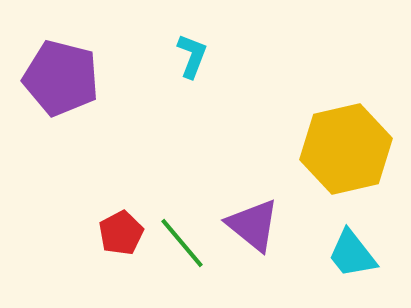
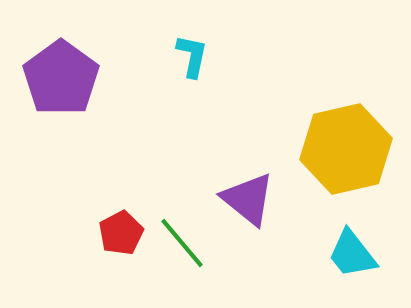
cyan L-shape: rotated 9 degrees counterclockwise
purple pentagon: rotated 22 degrees clockwise
purple triangle: moved 5 px left, 26 px up
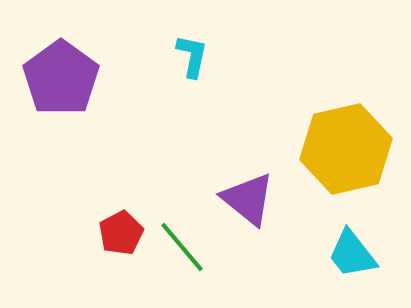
green line: moved 4 px down
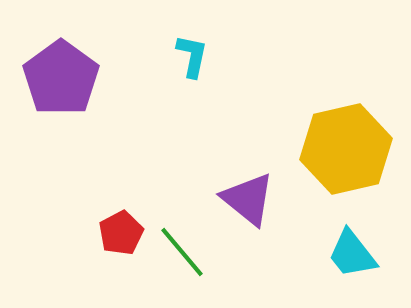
green line: moved 5 px down
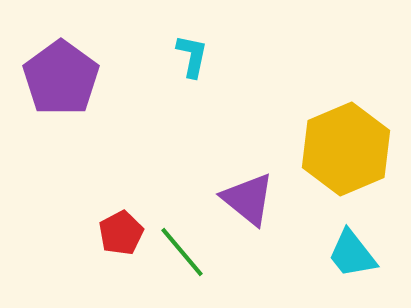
yellow hexagon: rotated 10 degrees counterclockwise
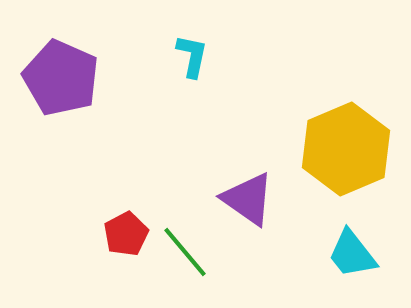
purple pentagon: rotated 12 degrees counterclockwise
purple triangle: rotated 4 degrees counterclockwise
red pentagon: moved 5 px right, 1 px down
green line: moved 3 px right
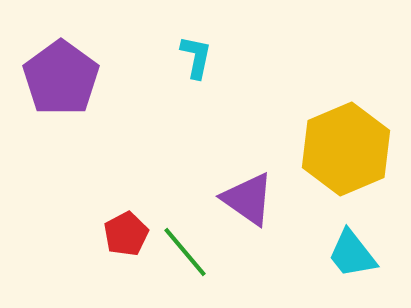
cyan L-shape: moved 4 px right, 1 px down
purple pentagon: rotated 12 degrees clockwise
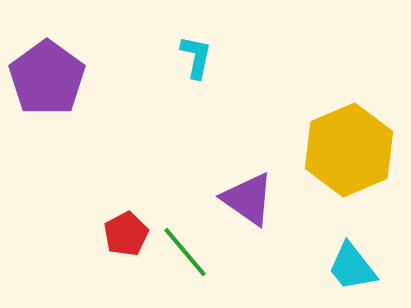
purple pentagon: moved 14 px left
yellow hexagon: moved 3 px right, 1 px down
cyan trapezoid: moved 13 px down
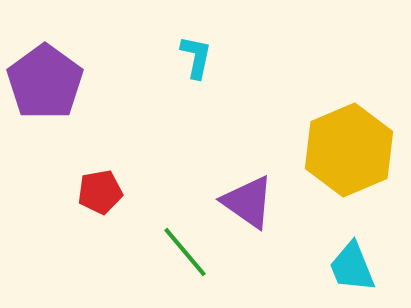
purple pentagon: moved 2 px left, 4 px down
purple triangle: moved 3 px down
red pentagon: moved 26 px left, 42 px up; rotated 18 degrees clockwise
cyan trapezoid: rotated 16 degrees clockwise
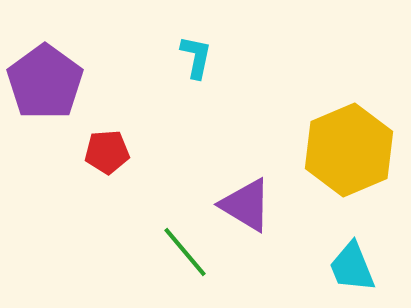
red pentagon: moved 7 px right, 40 px up; rotated 6 degrees clockwise
purple triangle: moved 2 px left, 3 px down; rotated 4 degrees counterclockwise
